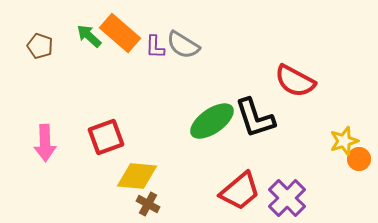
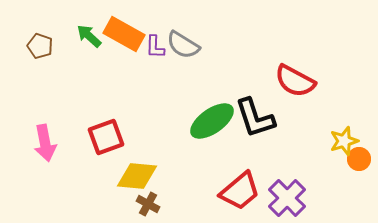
orange rectangle: moved 4 px right, 1 px down; rotated 12 degrees counterclockwise
pink arrow: rotated 9 degrees counterclockwise
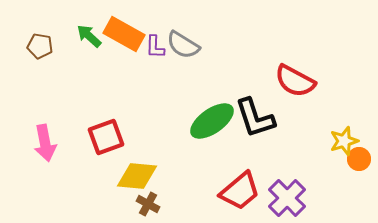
brown pentagon: rotated 10 degrees counterclockwise
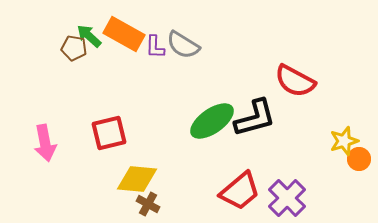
brown pentagon: moved 34 px right, 2 px down
black L-shape: rotated 87 degrees counterclockwise
red square: moved 3 px right, 4 px up; rotated 6 degrees clockwise
yellow diamond: moved 3 px down
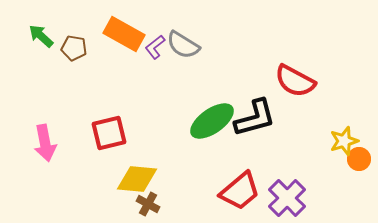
green arrow: moved 48 px left
purple L-shape: rotated 50 degrees clockwise
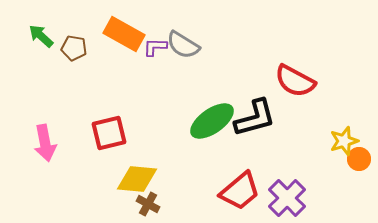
purple L-shape: rotated 40 degrees clockwise
